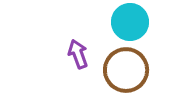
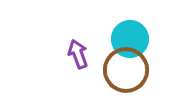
cyan circle: moved 17 px down
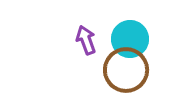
purple arrow: moved 8 px right, 14 px up
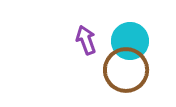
cyan circle: moved 2 px down
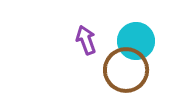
cyan circle: moved 6 px right
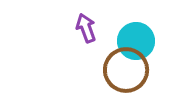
purple arrow: moved 12 px up
